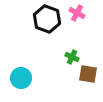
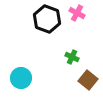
brown square: moved 6 px down; rotated 30 degrees clockwise
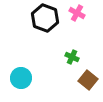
black hexagon: moved 2 px left, 1 px up
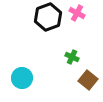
black hexagon: moved 3 px right, 1 px up; rotated 20 degrees clockwise
cyan circle: moved 1 px right
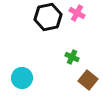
black hexagon: rotated 8 degrees clockwise
